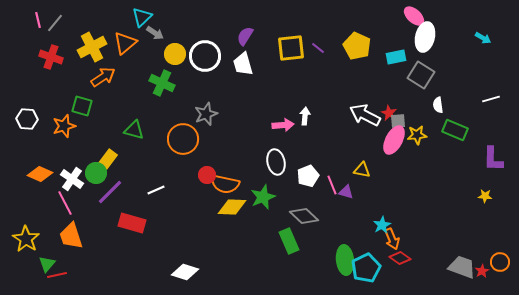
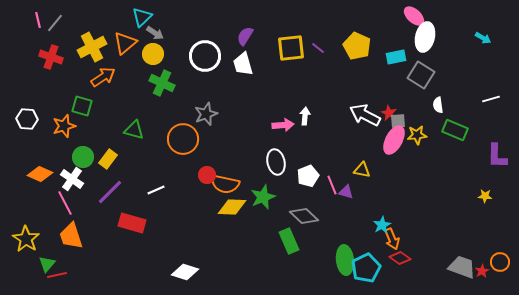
yellow circle at (175, 54): moved 22 px left
purple L-shape at (493, 159): moved 4 px right, 3 px up
green circle at (96, 173): moved 13 px left, 16 px up
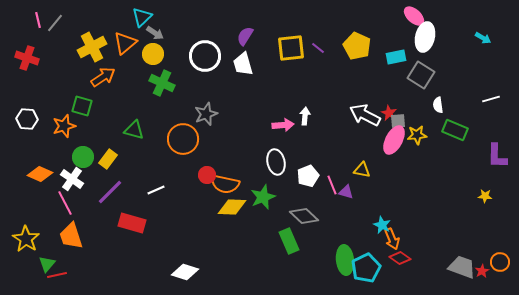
red cross at (51, 57): moved 24 px left, 1 px down
cyan star at (382, 225): rotated 18 degrees counterclockwise
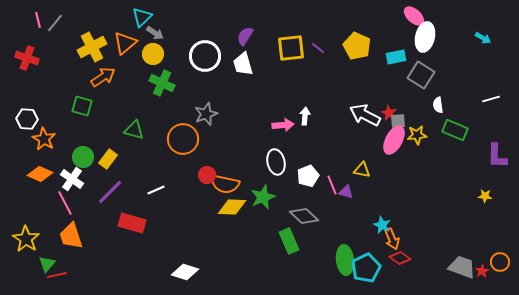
orange star at (64, 126): moved 20 px left, 13 px down; rotated 25 degrees counterclockwise
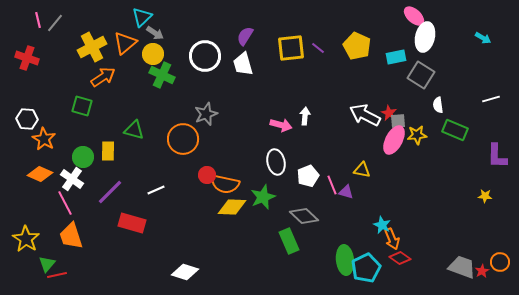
green cross at (162, 83): moved 8 px up
pink arrow at (283, 125): moved 2 px left; rotated 20 degrees clockwise
yellow rectangle at (108, 159): moved 8 px up; rotated 36 degrees counterclockwise
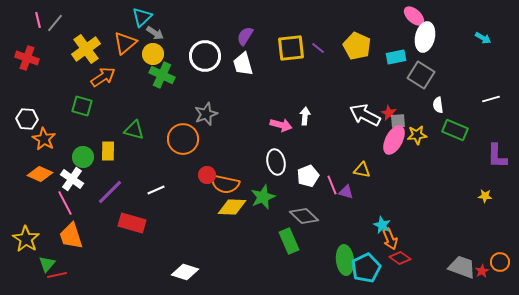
yellow cross at (92, 47): moved 6 px left, 2 px down; rotated 8 degrees counterclockwise
orange arrow at (392, 239): moved 2 px left
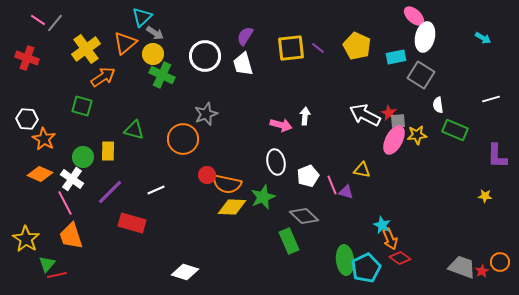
pink line at (38, 20): rotated 42 degrees counterclockwise
orange semicircle at (225, 184): moved 2 px right
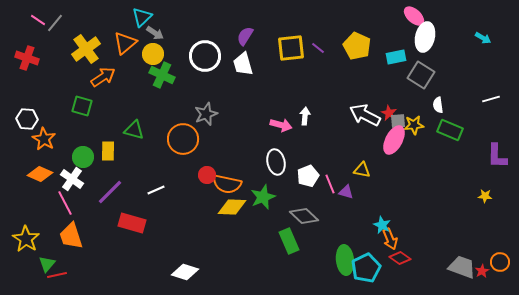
green rectangle at (455, 130): moved 5 px left
yellow star at (417, 135): moved 3 px left, 10 px up
pink line at (332, 185): moved 2 px left, 1 px up
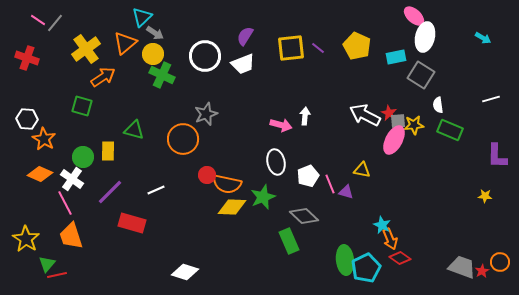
white trapezoid at (243, 64): rotated 95 degrees counterclockwise
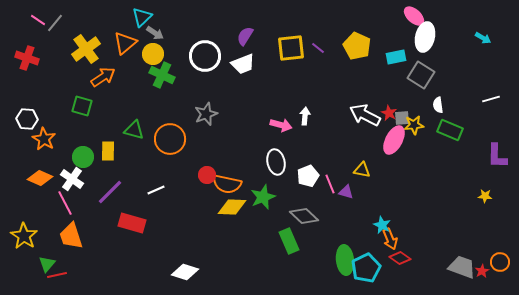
gray square at (398, 121): moved 4 px right, 3 px up
orange circle at (183, 139): moved 13 px left
orange diamond at (40, 174): moved 4 px down
yellow star at (26, 239): moved 2 px left, 3 px up
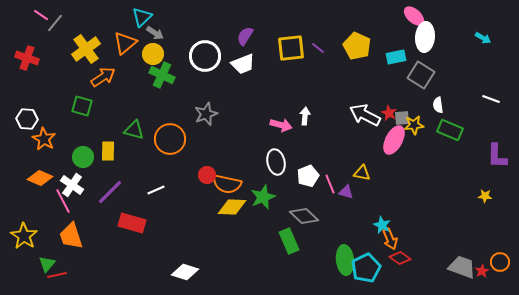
pink line at (38, 20): moved 3 px right, 5 px up
white ellipse at (425, 37): rotated 8 degrees counterclockwise
white line at (491, 99): rotated 36 degrees clockwise
yellow triangle at (362, 170): moved 3 px down
white cross at (72, 179): moved 6 px down
pink line at (65, 203): moved 2 px left, 2 px up
